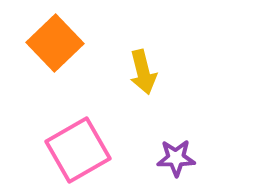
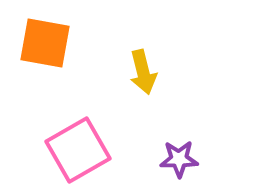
orange square: moved 10 px left; rotated 36 degrees counterclockwise
purple star: moved 3 px right, 1 px down
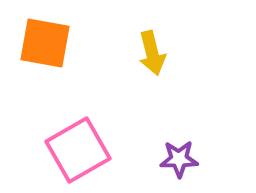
yellow arrow: moved 9 px right, 19 px up
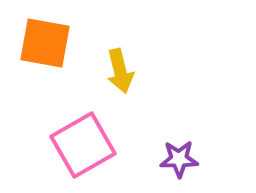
yellow arrow: moved 32 px left, 18 px down
pink square: moved 5 px right, 5 px up
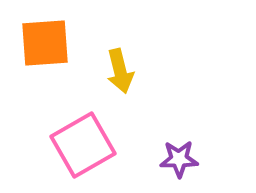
orange square: rotated 14 degrees counterclockwise
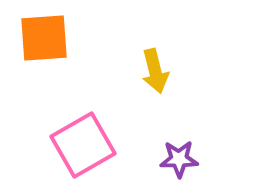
orange square: moved 1 px left, 5 px up
yellow arrow: moved 35 px right
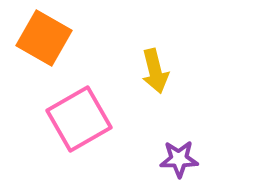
orange square: rotated 34 degrees clockwise
pink square: moved 4 px left, 26 px up
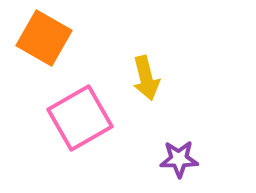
yellow arrow: moved 9 px left, 7 px down
pink square: moved 1 px right, 1 px up
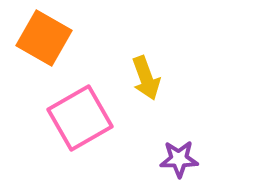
yellow arrow: rotated 6 degrees counterclockwise
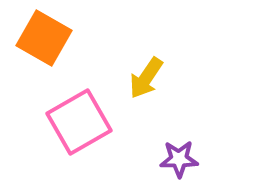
yellow arrow: rotated 54 degrees clockwise
pink square: moved 1 px left, 4 px down
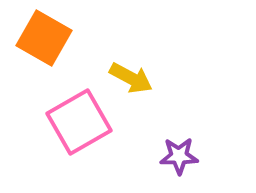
yellow arrow: moved 15 px left; rotated 96 degrees counterclockwise
purple star: moved 3 px up
